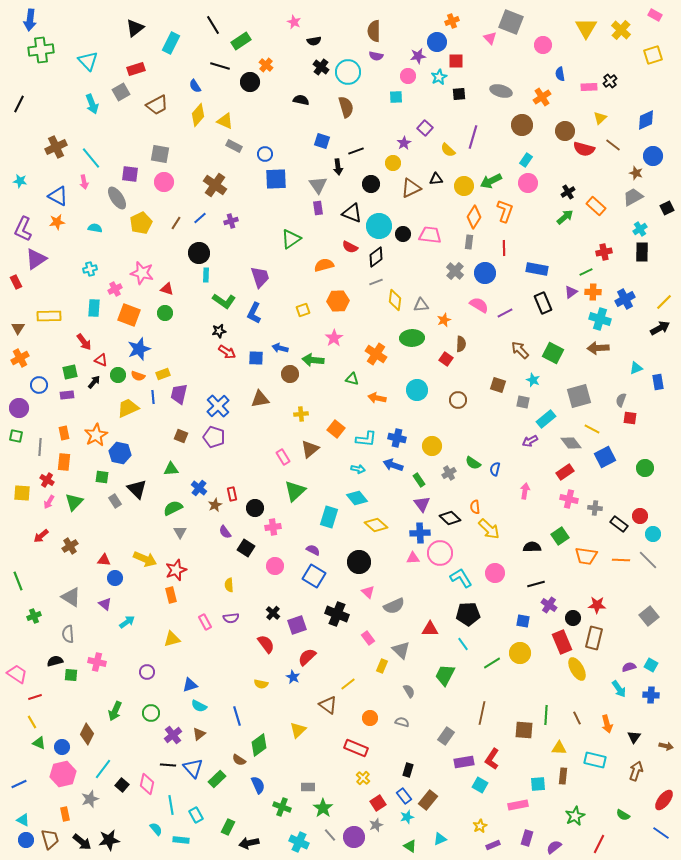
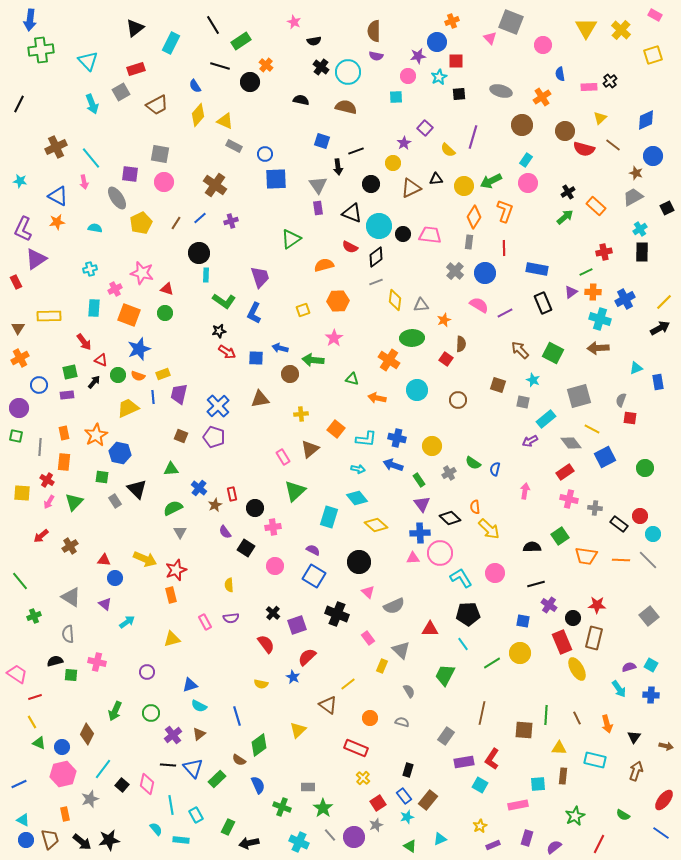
brown semicircle at (346, 107): rotated 60 degrees counterclockwise
orange cross at (376, 354): moved 13 px right, 6 px down
green line at (18, 581): moved 2 px right; rotated 18 degrees counterclockwise
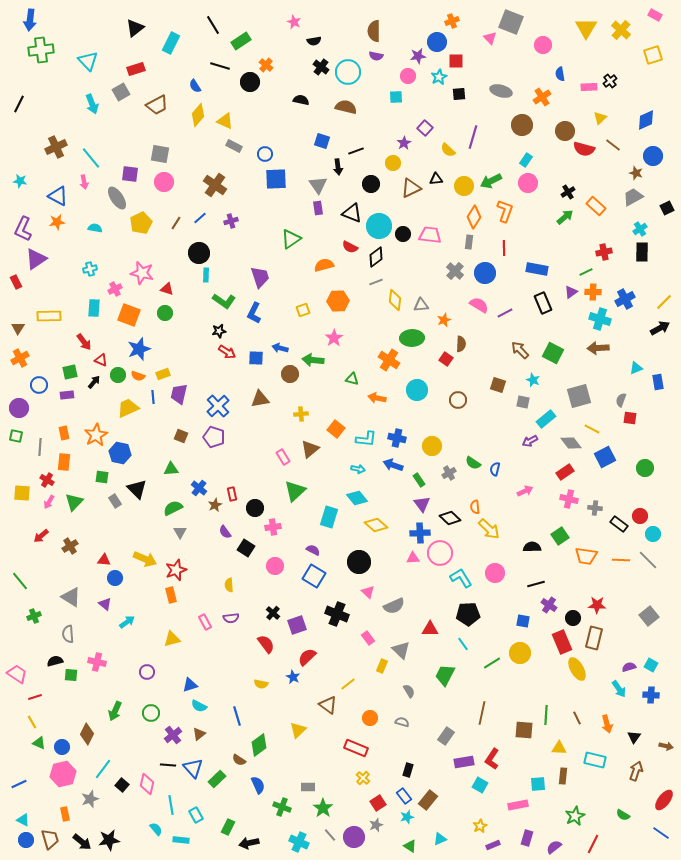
pink arrow at (525, 491): rotated 56 degrees clockwise
red line at (599, 844): moved 6 px left
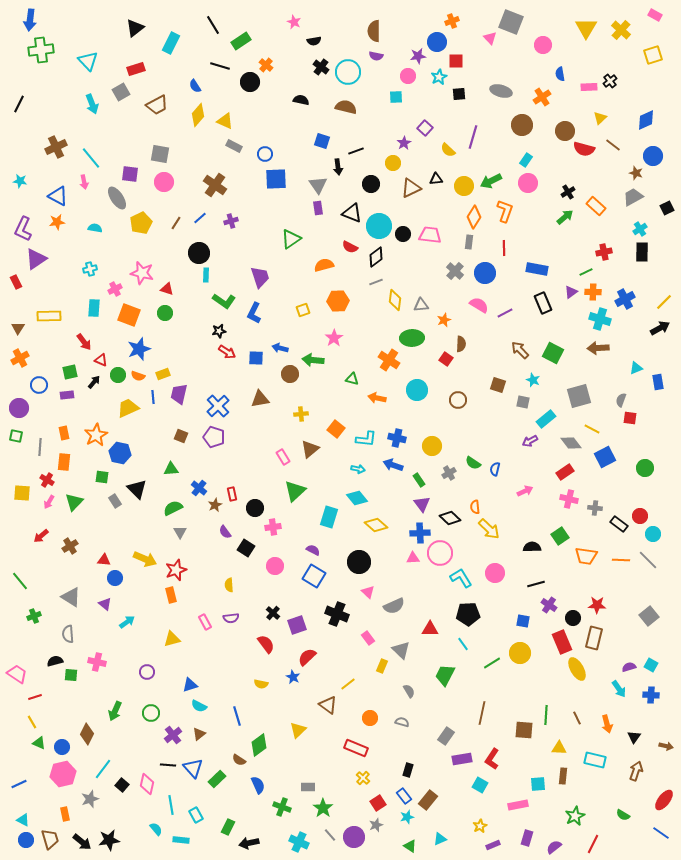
purple rectangle at (464, 762): moved 2 px left, 3 px up
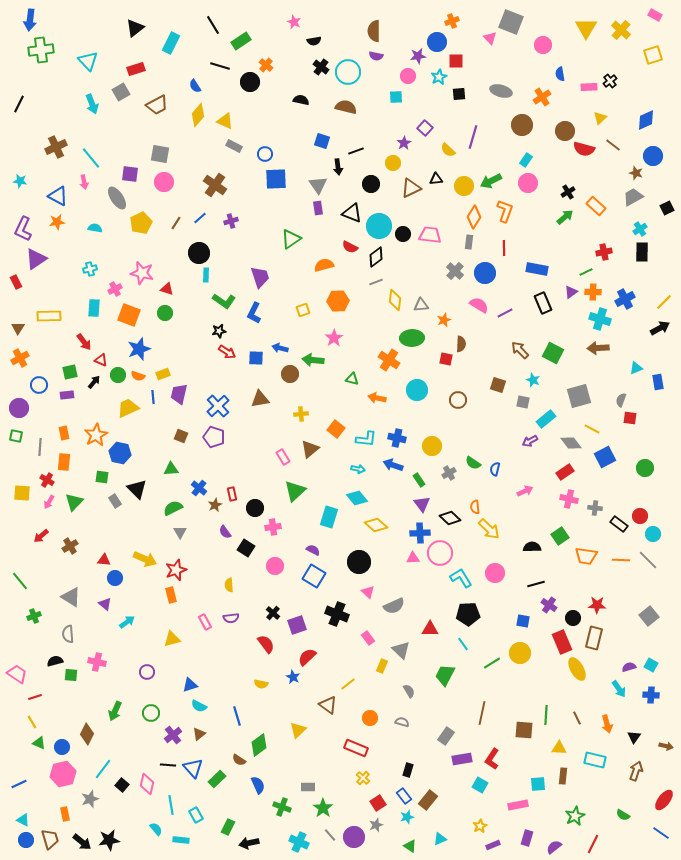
red square at (446, 359): rotated 24 degrees counterclockwise
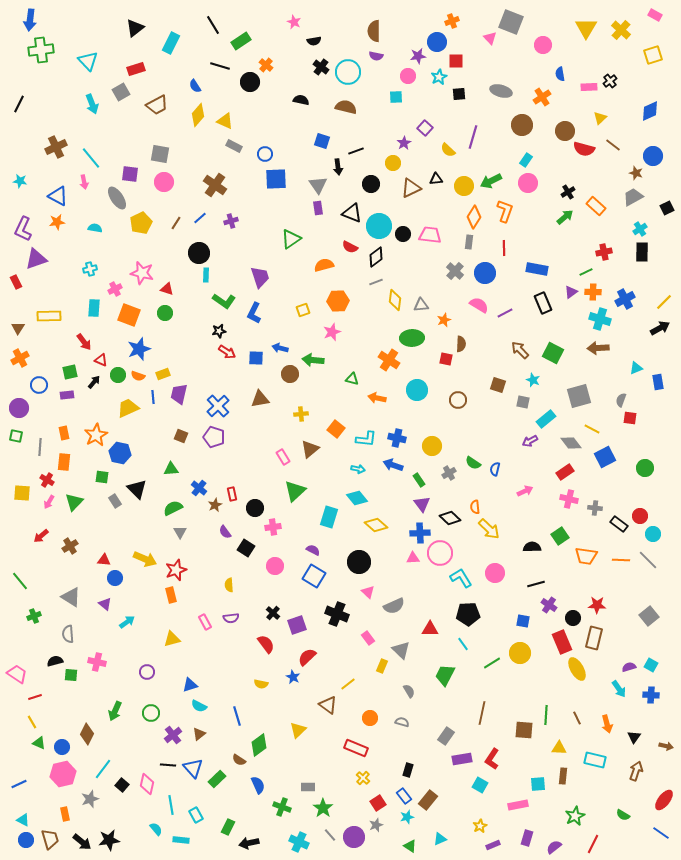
blue diamond at (646, 120): moved 4 px right, 9 px up
purple triangle at (36, 259): rotated 15 degrees clockwise
pink star at (334, 338): moved 2 px left, 6 px up; rotated 12 degrees clockwise
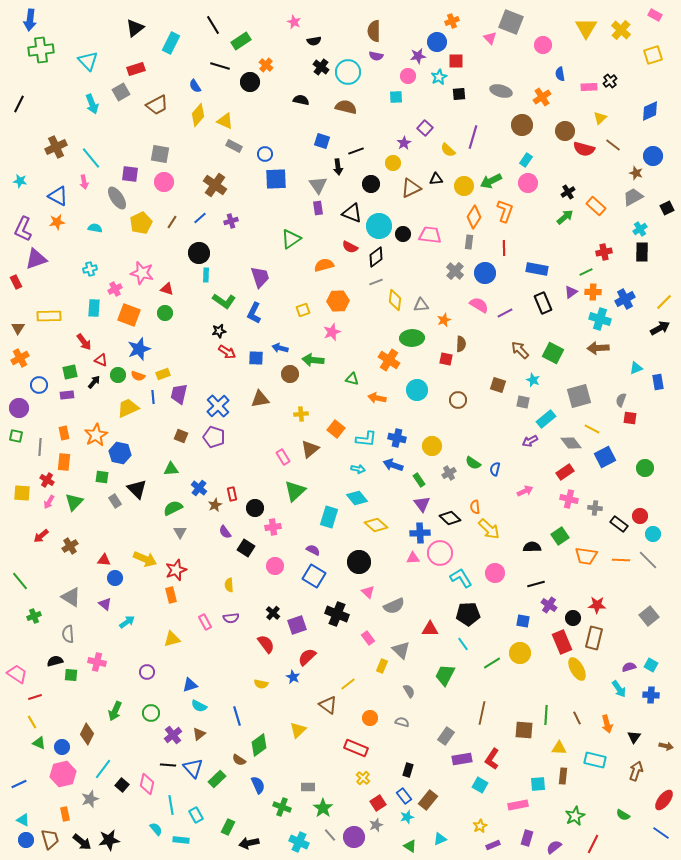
brown line at (176, 223): moved 4 px left, 1 px up
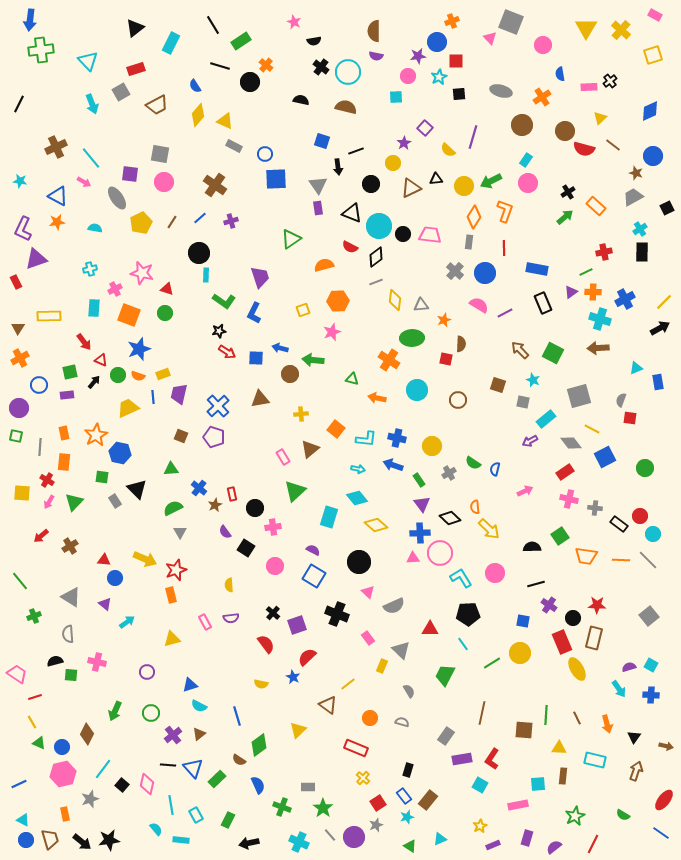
pink arrow at (84, 182): rotated 48 degrees counterclockwise
green rectangle at (228, 827): moved 7 px up
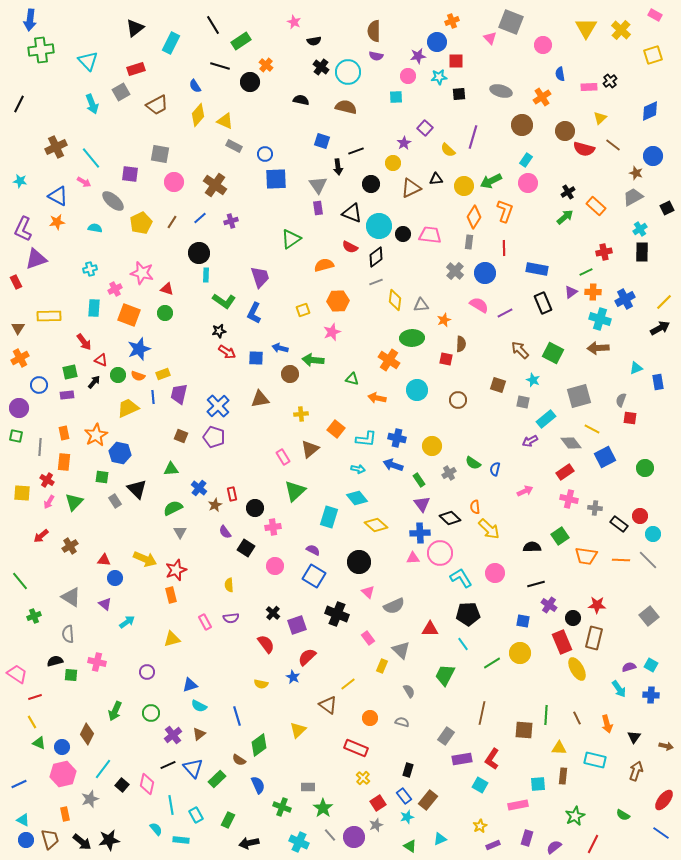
cyan star at (439, 77): rotated 21 degrees clockwise
pink circle at (164, 182): moved 10 px right
gray ellipse at (117, 198): moved 4 px left, 3 px down; rotated 15 degrees counterclockwise
black line at (168, 765): rotated 28 degrees counterclockwise
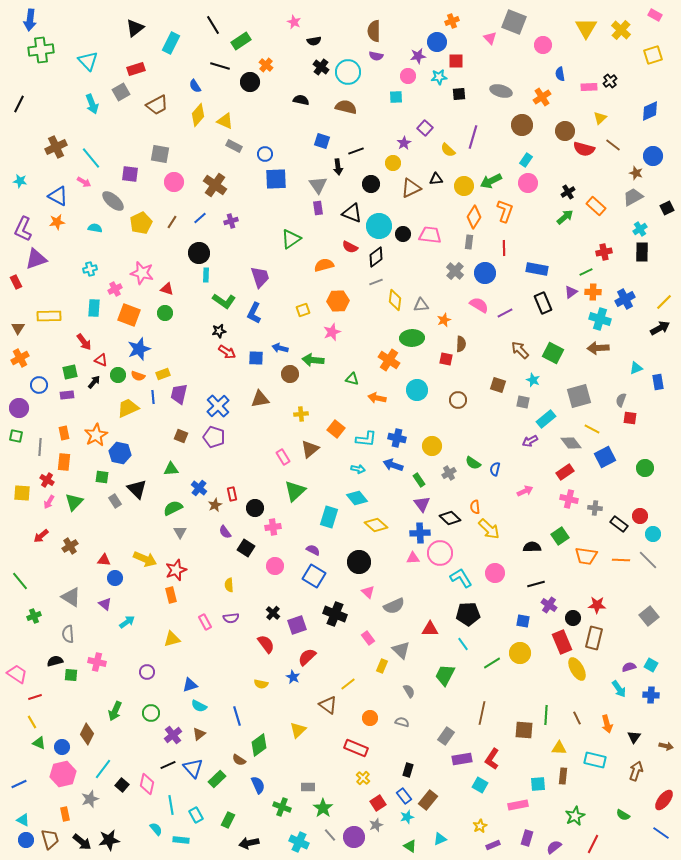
gray square at (511, 22): moved 3 px right
black cross at (337, 614): moved 2 px left
